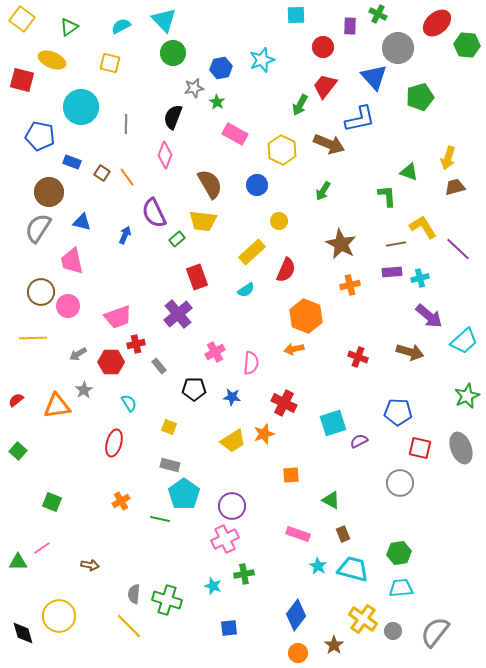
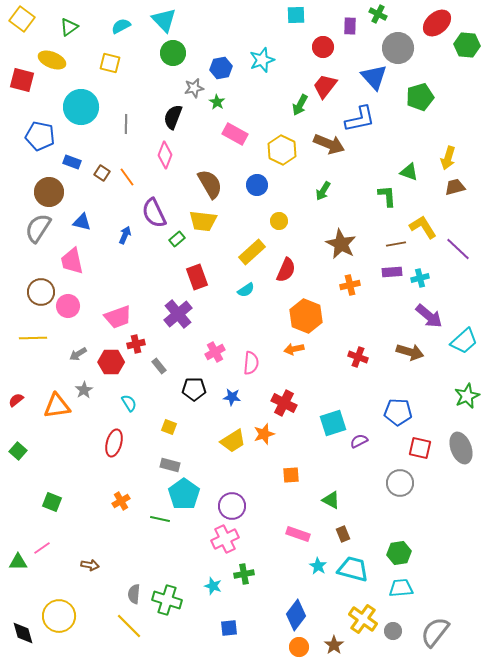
orange circle at (298, 653): moved 1 px right, 6 px up
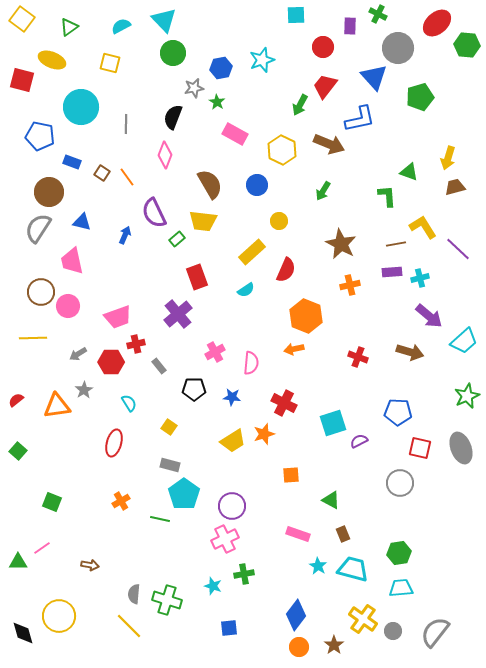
yellow square at (169, 427): rotated 14 degrees clockwise
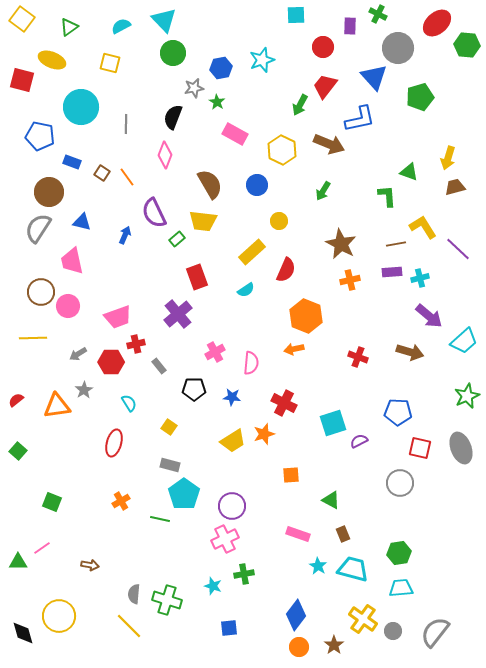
orange cross at (350, 285): moved 5 px up
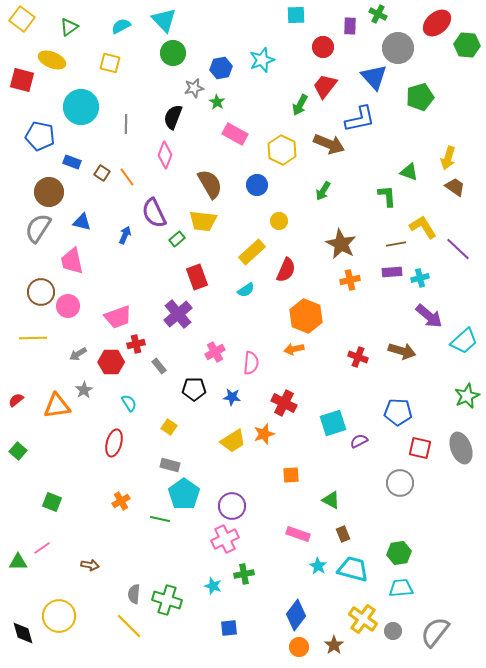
brown trapezoid at (455, 187): rotated 50 degrees clockwise
brown arrow at (410, 352): moved 8 px left, 1 px up
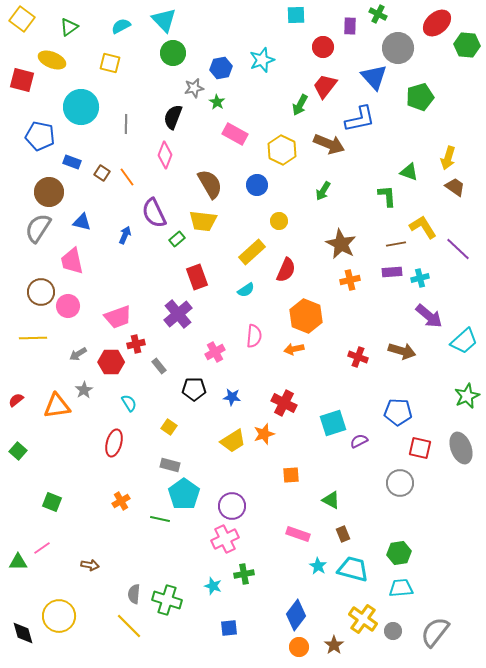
pink semicircle at (251, 363): moved 3 px right, 27 px up
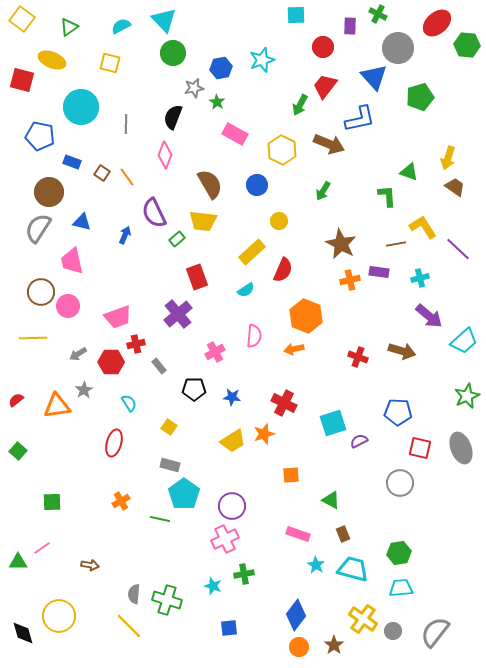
red semicircle at (286, 270): moved 3 px left
purple rectangle at (392, 272): moved 13 px left; rotated 12 degrees clockwise
green square at (52, 502): rotated 24 degrees counterclockwise
cyan star at (318, 566): moved 2 px left, 1 px up
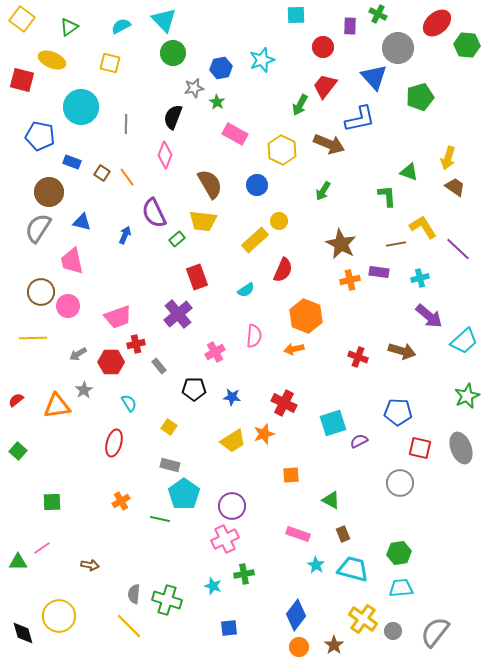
yellow rectangle at (252, 252): moved 3 px right, 12 px up
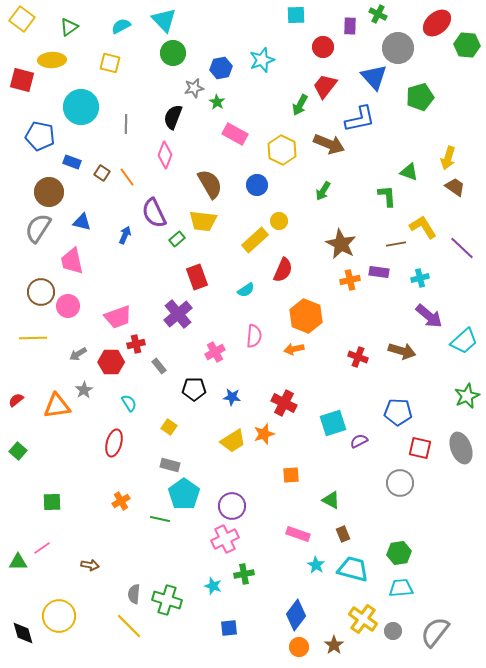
yellow ellipse at (52, 60): rotated 24 degrees counterclockwise
purple line at (458, 249): moved 4 px right, 1 px up
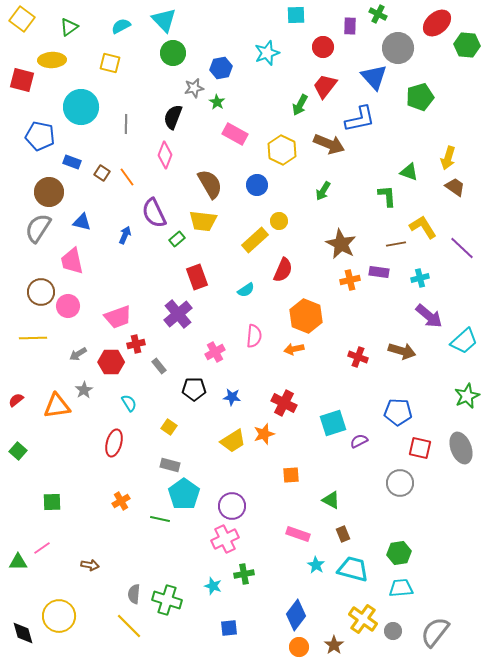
cyan star at (262, 60): moved 5 px right, 7 px up
